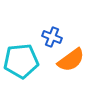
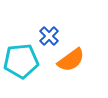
blue cross: moved 3 px left, 1 px up; rotated 24 degrees clockwise
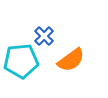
blue cross: moved 5 px left
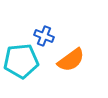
blue cross: rotated 24 degrees counterclockwise
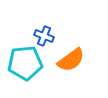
cyan pentagon: moved 4 px right, 2 px down
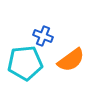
blue cross: moved 1 px left
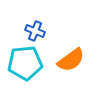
blue cross: moved 8 px left, 5 px up
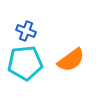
blue cross: moved 9 px left
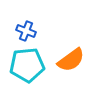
cyan pentagon: moved 2 px right, 2 px down
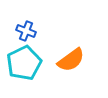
cyan pentagon: moved 3 px left, 2 px up; rotated 20 degrees counterclockwise
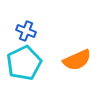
orange semicircle: moved 6 px right; rotated 12 degrees clockwise
